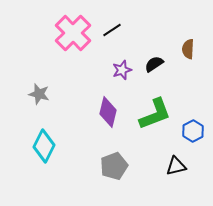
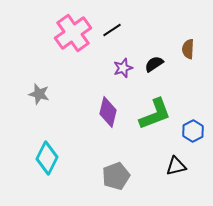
pink cross: rotated 9 degrees clockwise
purple star: moved 1 px right, 2 px up
cyan diamond: moved 3 px right, 12 px down
gray pentagon: moved 2 px right, 10 px down
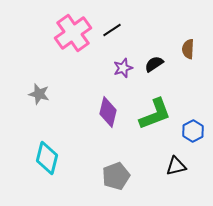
cyan diamond: rotated 12 degrees counterclockwise
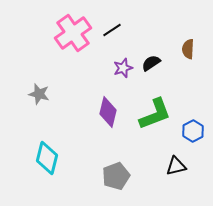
black semicircle: moved 3 px left, 1 px up
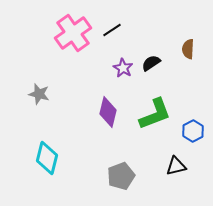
purple star: rotated 24 degrees counterclockwise
gray pentagon: moved 5 px right
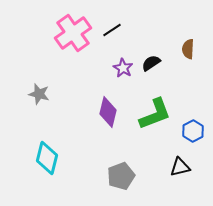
black triangle: moved 4 px right, 1 px down
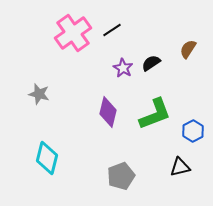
brown semicircle: rotated 30 degrees clockwise
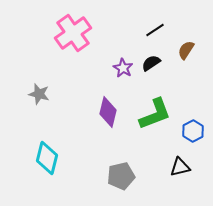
black line: moved 43 px right
brown semicircle: moved 2 px left, 1 px down
gray pentagon: rotated 8 degrees clockwise
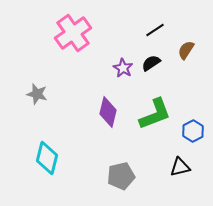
gray star: moved 2 px left
